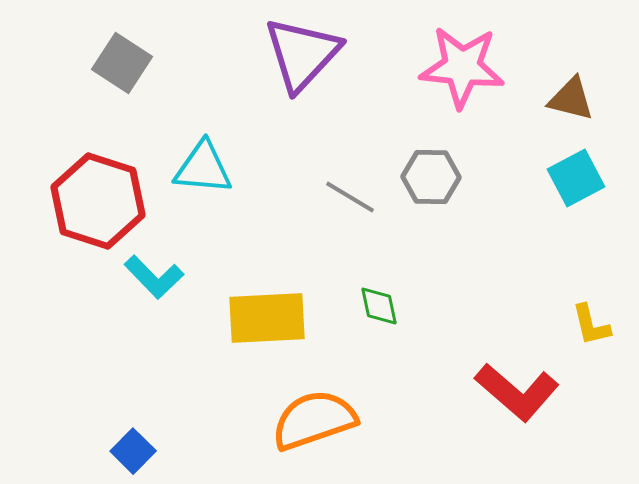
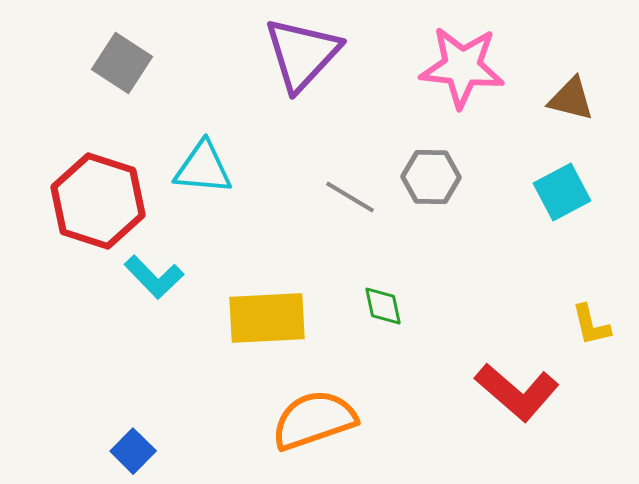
cyan square: moved 14 px left, 14 px down
green diamond: moved 4 px right
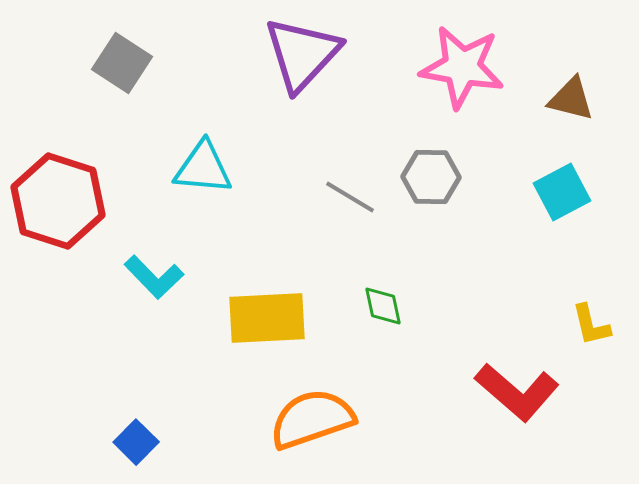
pink star: rotated 4 degrees clockwise
red hexagon: moved 40 px left
orange semicircle: moved 2 px left, 1 px up
blue square: moved 3 px right, 9 px up
